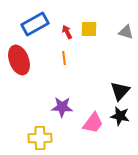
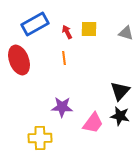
gray triangle: moved 1 px down
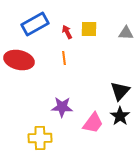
gray triangle: rotated 14 degrees counterclockwise
red ellipse: rotated 56 degrees counterclockwise
black star: rotated 24 degrees clockwise
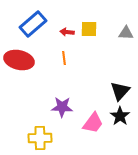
blue rectangle: moved 2 px left; rotated 12 degrees counterclockwise
red arrow: rotated 56 degrees counterclockwise
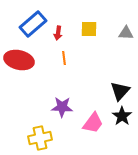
red arrow: moved 9 px left, 1 px down; rotated 88 degrees counterclockwise
black star: moved 2 px right
yellow cross: rotated 10 degrees counterclockwise
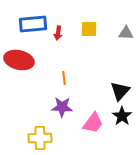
blue rectangle: rotated 36 degrees clockwise
orange line: moved 20 px down
yellow cross: rotated 10 degrees clockwise
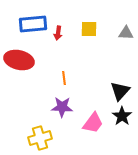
yellow cross: rotated 15 degrees counterclockwise
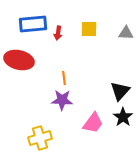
purple star: moved 7 px up
black star: moved 1 px right, 1 px down
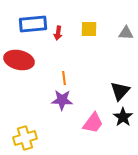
yellow cross: moved 15 px left
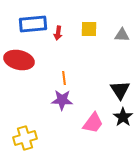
gray triangle: moved 4 px left, 2 px down
black triangle: moved 1 px up; rotated 15 degrees counterclockwise
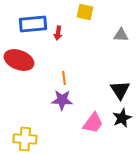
yellow square: moved 4 px left, 17 px up; rotated 12 degrees clockwise
gray triangle: moved 1 px left
red ellipse: rotated 8 degrees clockwise
black star: moved 1 px left, 1 px down; rotated 12 degrees clockwise
yellow cross: moved 1 px down; rotated 20 degrees clockwise
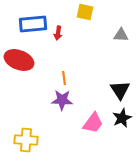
yellow cross: moved 1 px right, 1 px down
